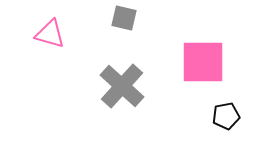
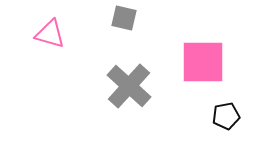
gray cross: moved 7 px right
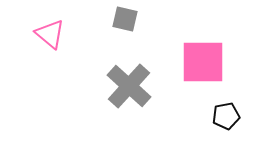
gray square: moved 1 px right, 1 px down
pink triangle: rotated 24 degrees clockwise
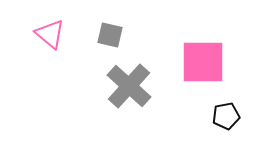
gray square: moved 15 px left, 16 px down
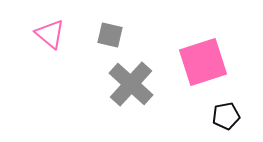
pink square: rotated 18 degrees counterclockwise
gray cross: moved 2 px right, 2 px up
